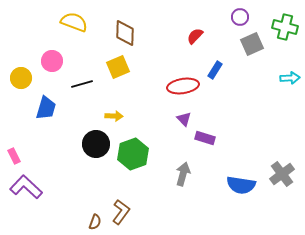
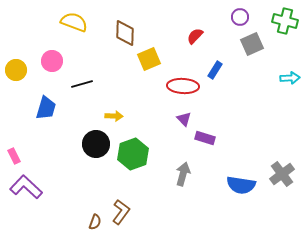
green cross: moved 6 px up
yellow square: moved 31 px right, 8 px up
yellow circle: moved 5 px left, 8 px up
red ellipse: rotated 12 degrees clockwise
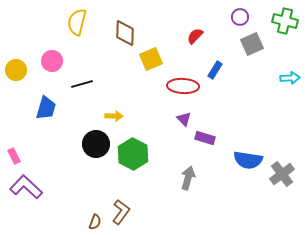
yellow semicircle: moved 3 px right; rotated 96 degrees counterclockwise
yellow square: moved 2 px right
green hexagon: rotated 12 degrees counterclockwise
gray arrow: moved 5 px right, 4 px down
blue semicircle: moved 7 px right, 25 px up
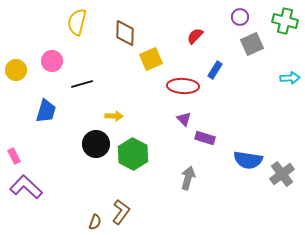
blue trapezoid: moved 3 px down
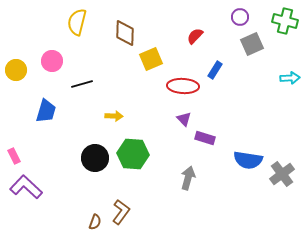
black circle: moved 1 px left, 14 px down
green hexagon: rotated 24 degrees counterclockwise
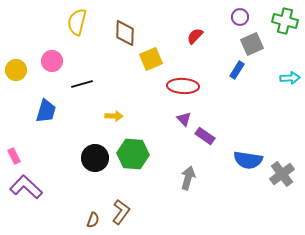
blue rectangle: moved 22 px right
purple rectangle: moved 2 px up; rotated 18 degrees clockwise
brown semicircle: moved 2 px left, 2 px up
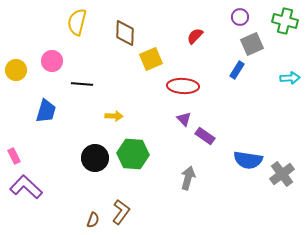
black line: rotated 20 degrees clockwise
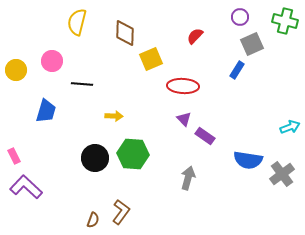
cyan arrow: moved 49 px down; rotated 18 degrees counterclockwise
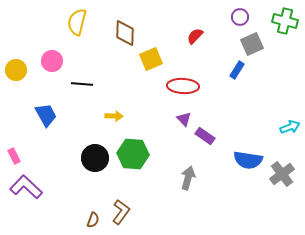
blue trapezoid: moved 4 px down; rotated 45 degrees counterclockwise
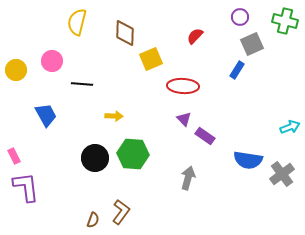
purple L-shape: rotated 40 degrees clockwise
